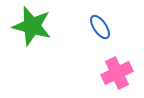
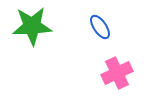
green star: rotated 18 degrees counterclockwise
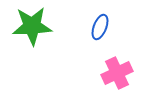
blue ellipse: rotated 55 degrees clockwise
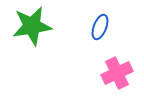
green star: rotated 6 degrees counterclockwise
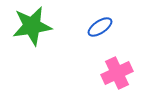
blue ellipse: rotated 35 degrees clockwise
